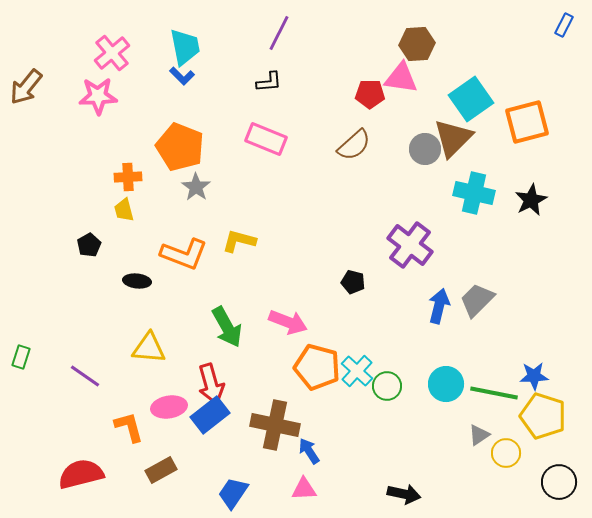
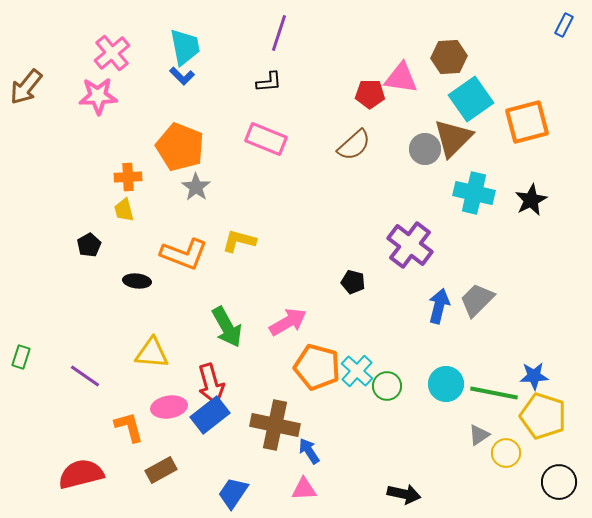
purple line at (279, 33): rotated 9 degrees counterclockwise
brown hexagon at (417, 44): moved 32 px right, 13 px down
pink arrow at (288, 322): rotated 51 degrees counterclockwise
yellow triangle at (149, 348): moved 3 px right, 5 px down
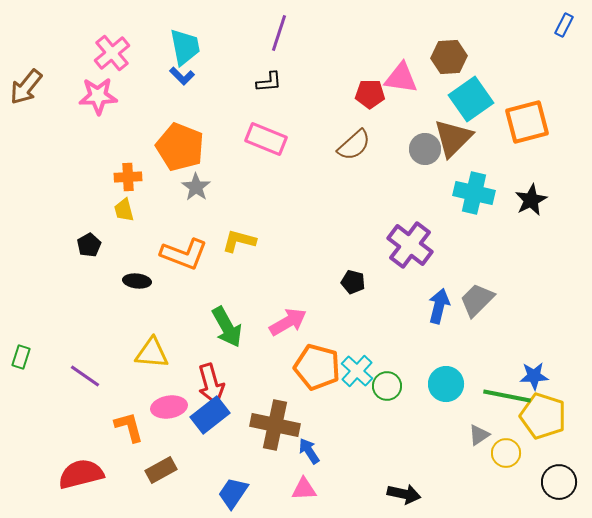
green line at (494, 393): moved 13 px right, 3 px down
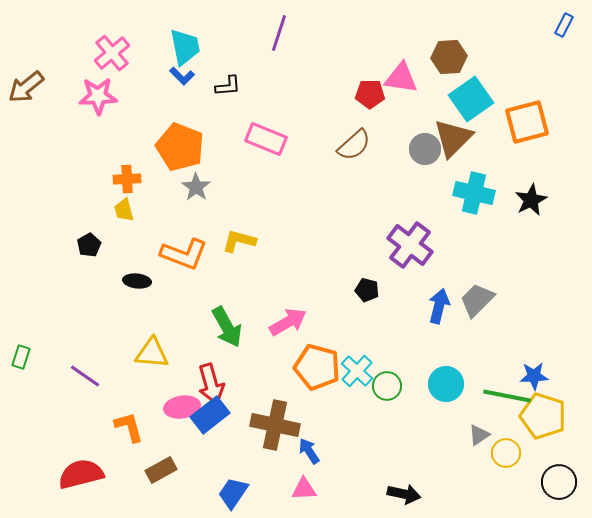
black L-shape at (269, 82): moved 41 px left, 4 px down
brown arrow at (26, 87): rotated 12 degrees clockwise
orange cross at (128, 177): moved 1 px left, 2 px down
black pentagon at (353, 282): moved 14 px right, 8 px down
pink ellipse at (169, 407): moved 13 px right
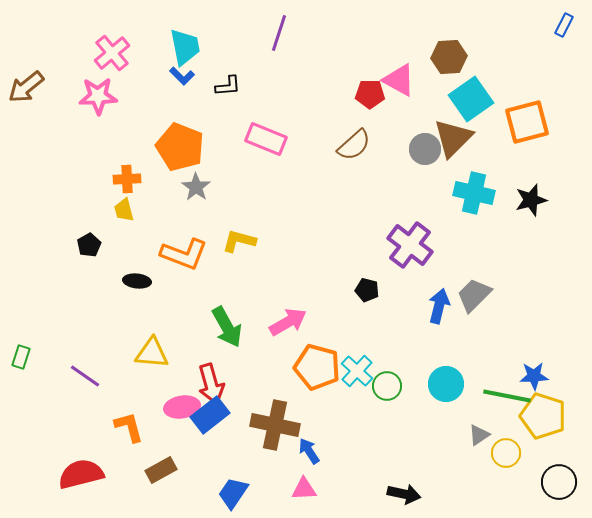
pink triangle at (401, 78): moved 2 px left, 2 px down; rotated 21 degrees clockwise
black star at (531, 200): rotated 12 degrees clockwise
gray trapezoid at (477, 300): moved 3 px left, 5 px up
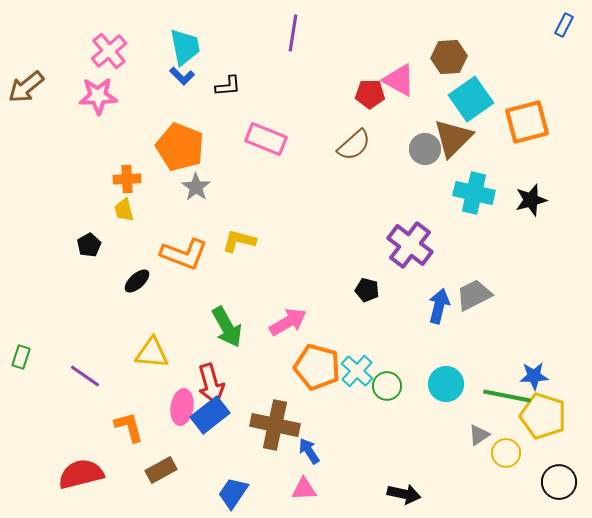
purple line at (279, 33): moved 14 px right; rotated 9 degrees counterclockwise
pink cross at (112, 53): moved 3 px left, 2 px up
black ellipse at (137, 281): rotated 48 degrees counterclockwise
gray trapezoid at (474, 295): rotated 18 degrees clockwise
pink ellipse at (182, 407): rotated 72 degrees counterclockwise
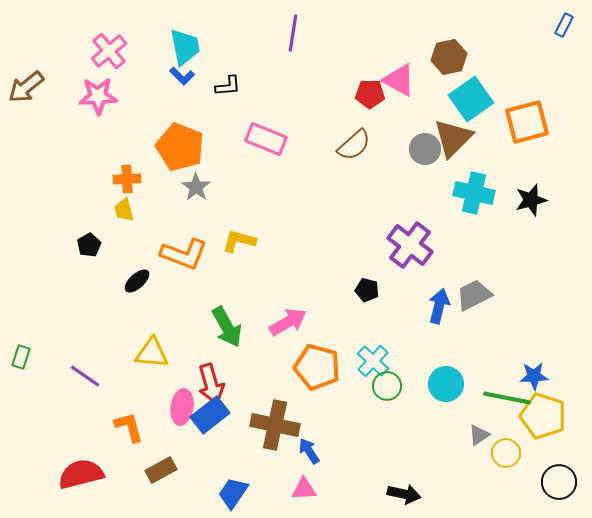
brown hexagon at (449, 57): rotated 8 degrees counterclockwise
cyan cross at (357, 371): moved 16 px right, 10 px up
green line at (507, 396): moved 2 px down
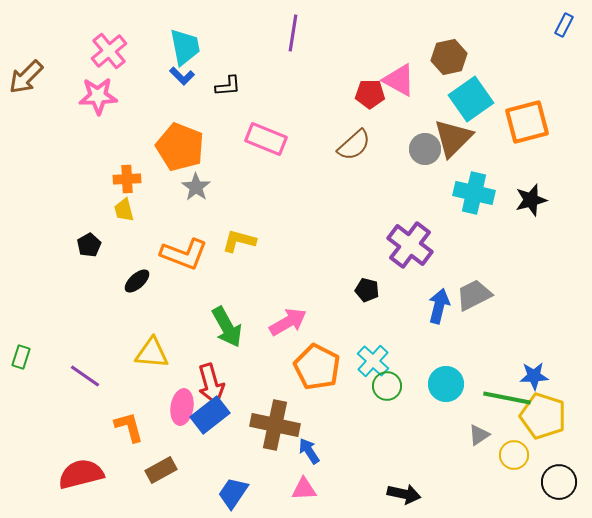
brown arrow at (26, 87): moved 10 px up; rotated 6 degrees counterclockwise
orange pentagon at (317, 367): rotated 12 degrees clockwise
yellow circle at (506, 453): moved 8 px right, 2 px down
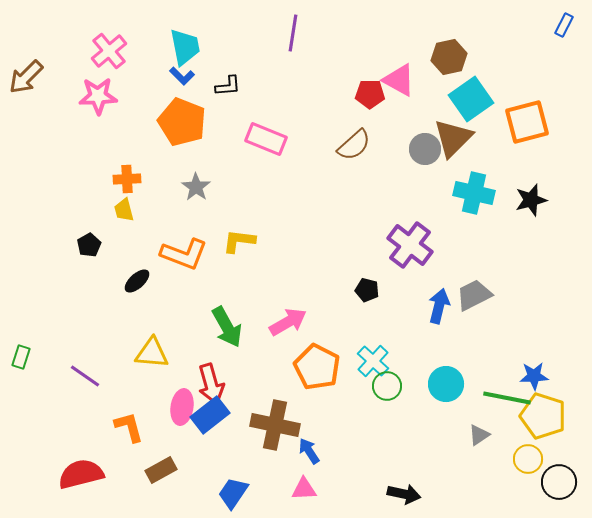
orange pentagon at (180, 147): moved 2 px right, 25 px up
yellow L-shape at (239, 241): rotated 8 degrees counterclockwise
yellow circle at (514, 455): moved 14 px right, 4 px down
